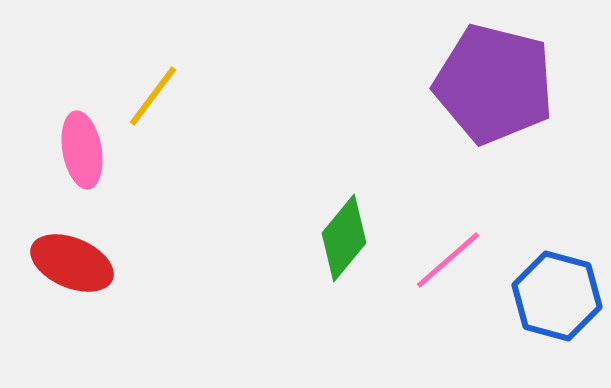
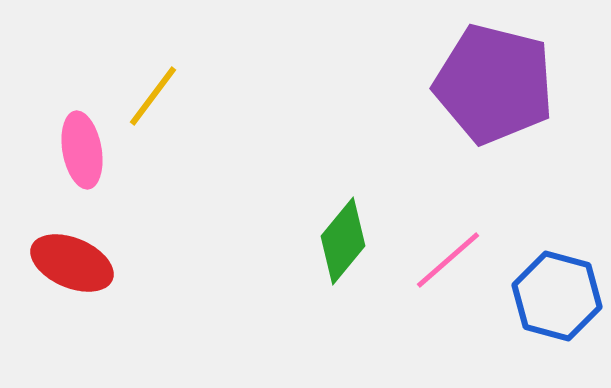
green diamond: moved 1 px left, 3 px down
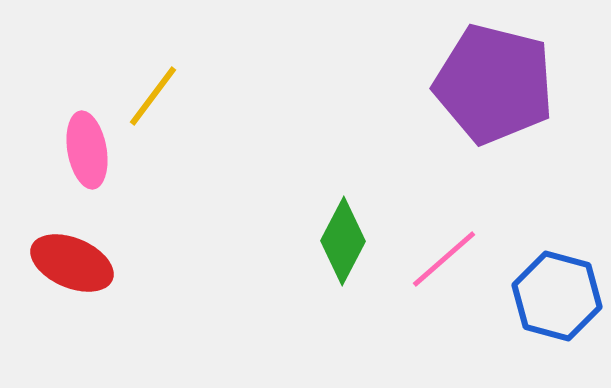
pink ellipse: moved 5 px right
green diamond: rotated 12 degrees counterclockwise
pink line: moved 4 px left, 1 px up
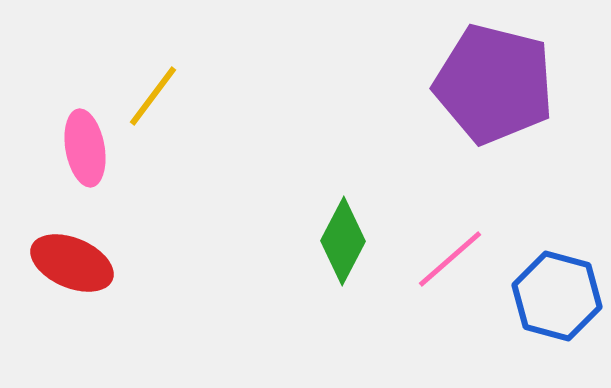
pink ellipse: moved 2 px left, 2 px up
pink line: moved 6 px right
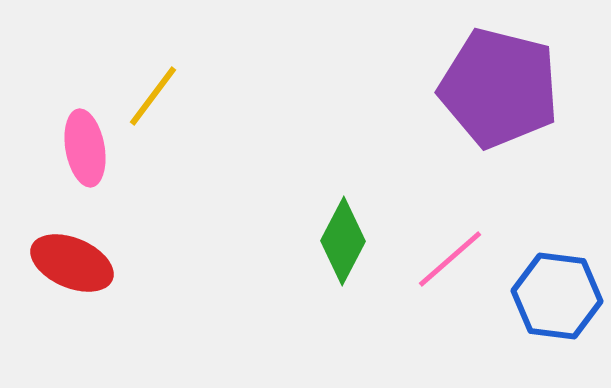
purple pentagon: moved 5 px right, 4 px down
blue hexagon: rotated 8 degrees counterclockwise
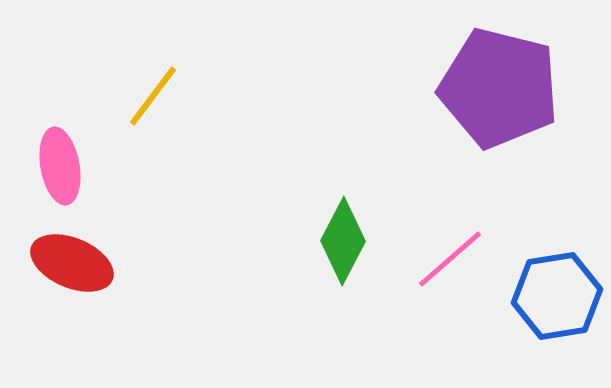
pink ellipse: moved 25 px left, 18 px down
blue hexagon: rotated 16 degrees counterclockwise
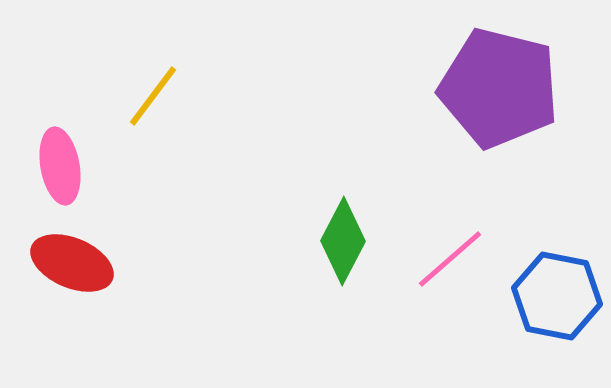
blue hexagon: rotated 20 degrees clockwise
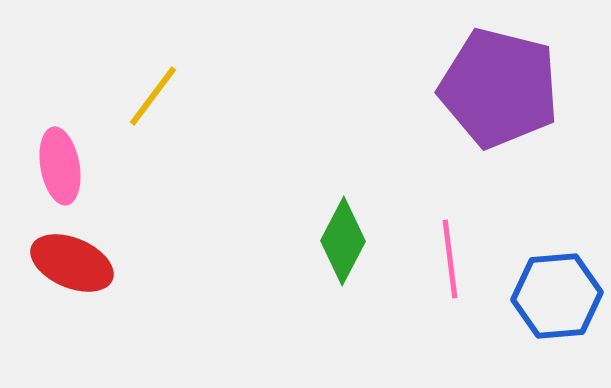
pink line: rotated 56 degrees counterclockwise
blue hexagon: rotated 16 degrees counterclockwise
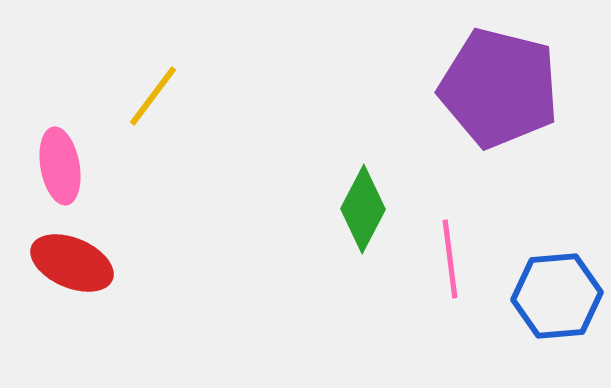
green diamond: moved 20 px right, 32 px up
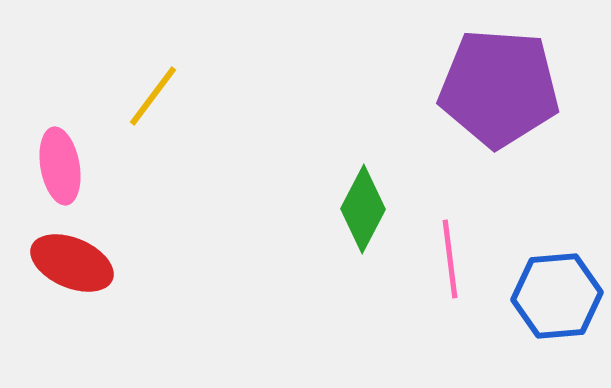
purple pentagon: rotated 10 degrees counterclockwise
